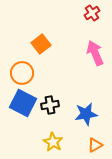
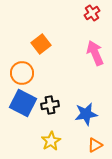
yellow star: moved 2 px left, 1 px up; rotated 12 degrees clockwise
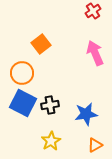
red cross: moved 1 px right, 2 px up
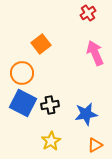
red cross: moved 5 px left, 2 px down
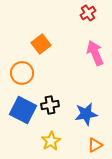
blue square: moved 7 px down
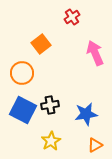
red cross: moved 16 px left, 4 px down
